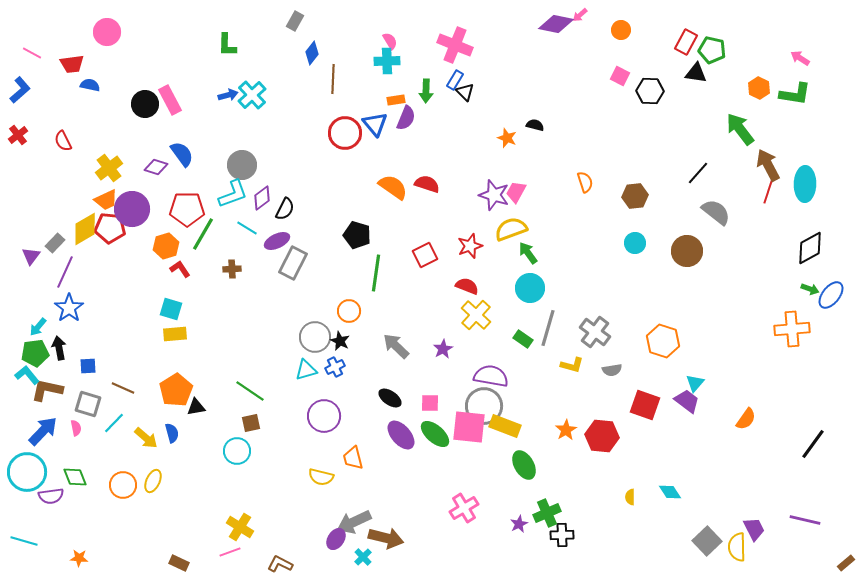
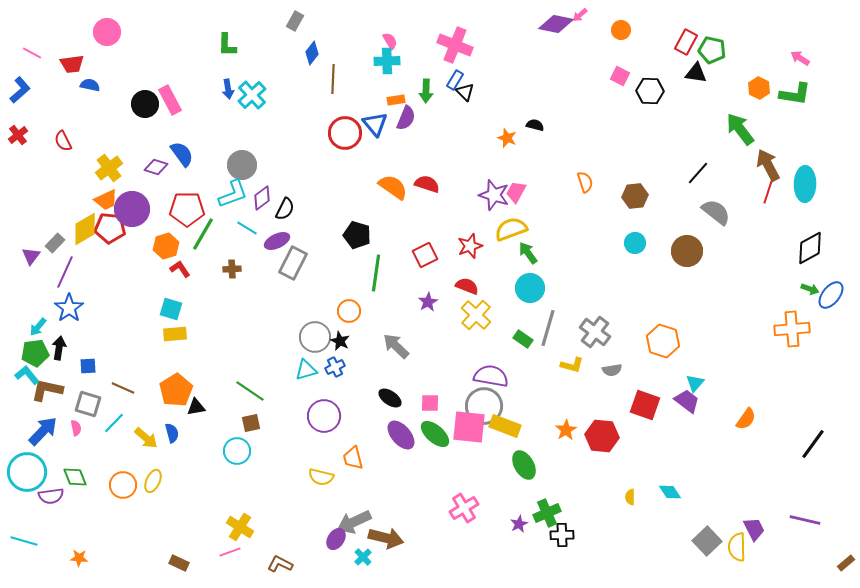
blue arrow at (228, 95): moved 6 px up; rotated 96 degrees clockwise
black arrow at (59, 348): rotated 20 degrees clockwise
purple star at (443, 349): moved 15 px left, 47 px up
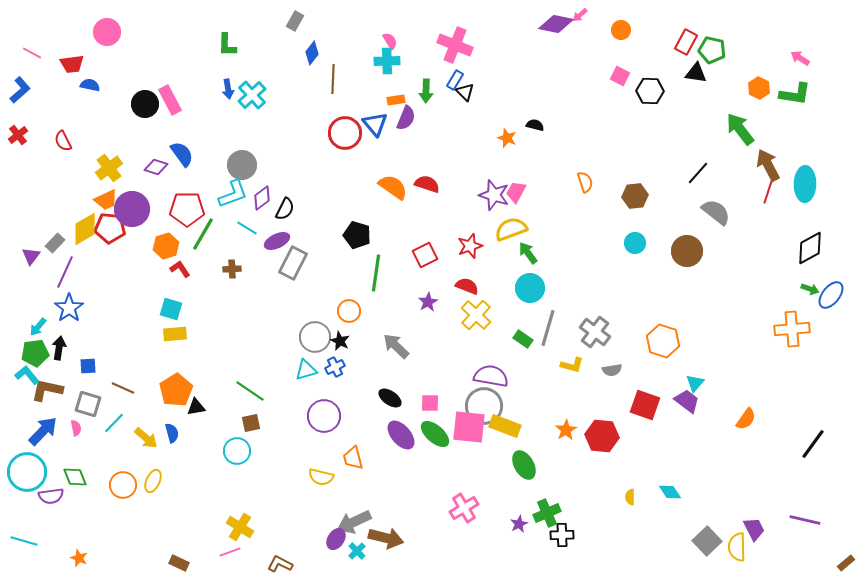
cyan cross at (363, 557): moved 6 px left, 6 px up
orange star at (79, 558): rotated 18 degrees clockwise
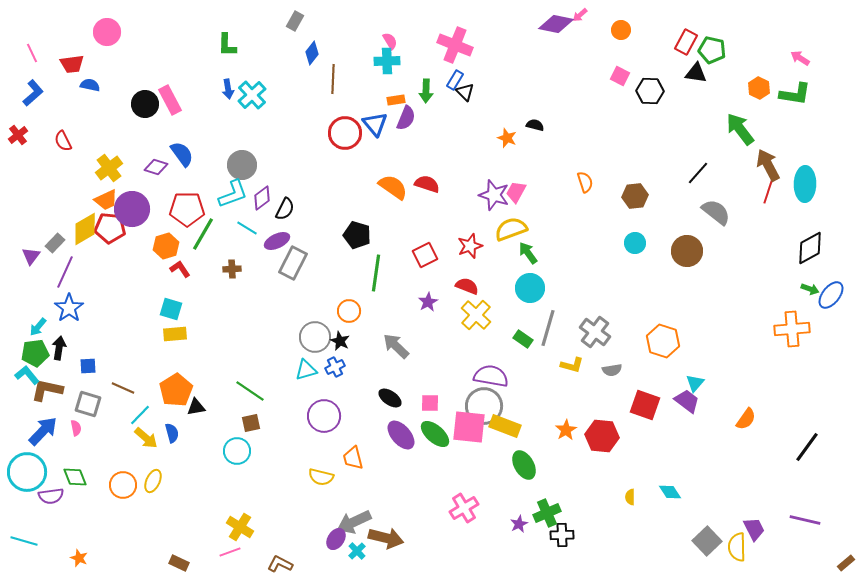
pink line at (32, 53): rotated 36 degrees clockwise
blue L-shape at (20, 90): moved 13 px right, 3 px down
cyan line at (114, 423): moved 26 px right, 8 px up
black line at (813, 444): moved 6 px left, 3 px down
